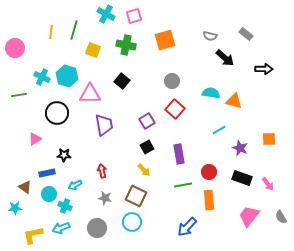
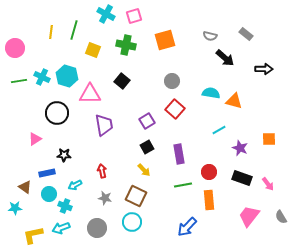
green line at (19, 95): moved 14 px up
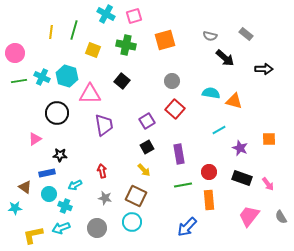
pink circle at (15, 48): moved 5 px down
black star at (64, 155): moved 4 px left
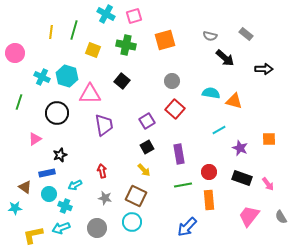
green line at (19, 81): moved 21 px down; rotated 63 degrees counterclockwise
black star at (60, 155): rotated 24 degrees counterclockwise
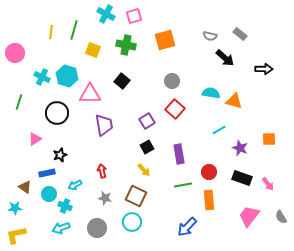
gray rectangle at (246, 34): moved 6 px left
yellow L-shape at (33, 235): moved 17 px left
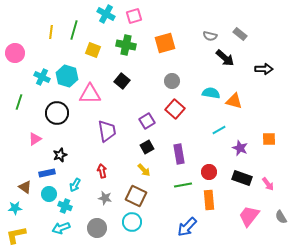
orange square at (165, 40): moved 3 px down
purple trapezoid at (104, 125): moved 3 px right, 6 px down
cyan arrow at (75, 185): rotated 32 degrees counterclockwise
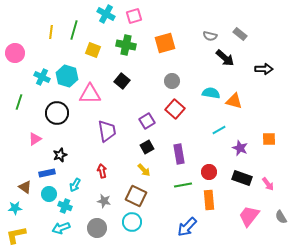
gray star at (105, 198): moved 1 px left, 3 px down
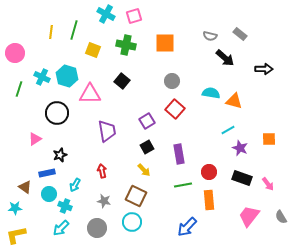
orange square at (165, 43): rotated 15 degrees clockwise
green line at (19, 102): moved 13 px up
cyan line at (219, 130): moved 9 px right
cyan arrow at (61, 228): rotated 24 degrees counterclockwise
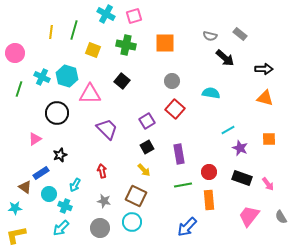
orange triangle at (234, 101): moved 31 px right, 3 px up
purple trapezoid at (107, 131): moved 2 px up; rotated 35 degrees counterclockwise
blue rectangle at (47, 173): moved 6 px left; rotated 21 degrees counterclockwise
gray circle at (97, 228): moved 3 px right
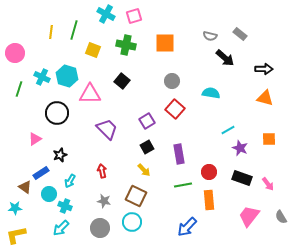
cyan arrow at (75, 185): moved 5 px left, 4 px up
